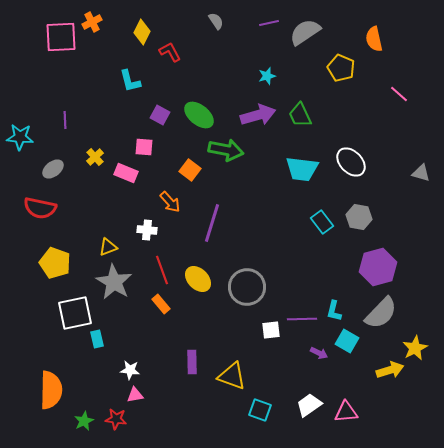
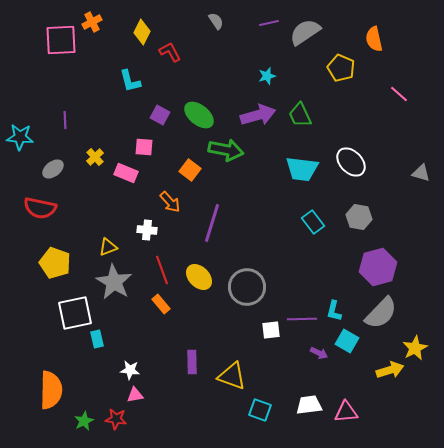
pink square at (61, 37): moved 3 px down
cyan rectangle at (322, 222): moved 9 px left
yellow ellipse at (198, 279): moved 1 px right, 2 px up
white trapezoid at (309, 405): rotated 28 degrees clockwise
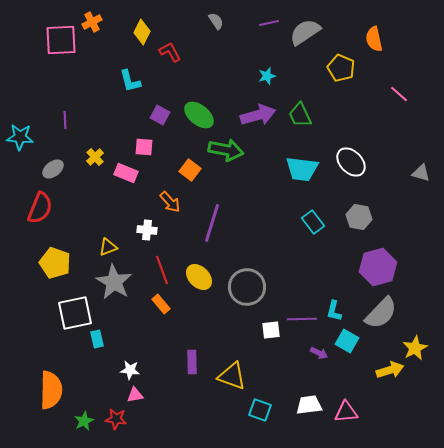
red semicircle at (40, 208): rotated 80 degrees counterclockwise
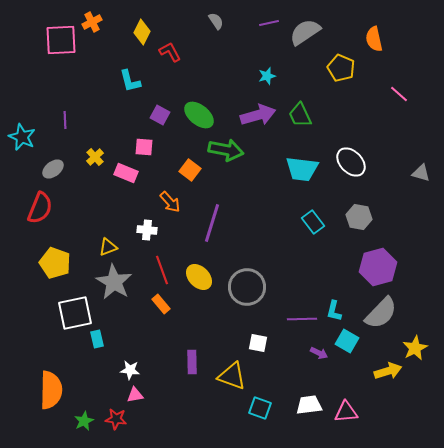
cyan star at (20, 137): moved 2 px right; rotated 20 degrees clockwise
white square at (271, 330): moved 13 px left, 13 px down; rotated 18 degrees clockwise
yellow arrow at (390, 370): moved 2 px left, 1 px down
cyan square at (260, 410): moved 2 px up
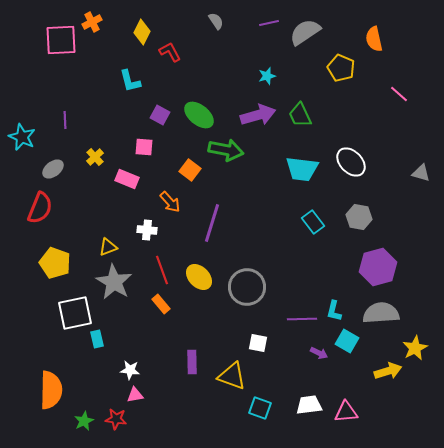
pink rectangle at (126, 173): moved 1 px right, 6 px down
gray semicircle at (381, 313): rotated 138 degrees counterclockwise
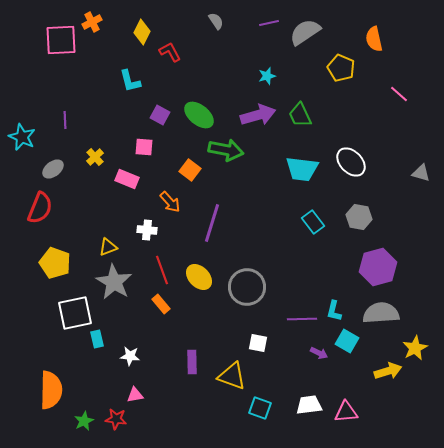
white star at (130, 370): moved 14 px up
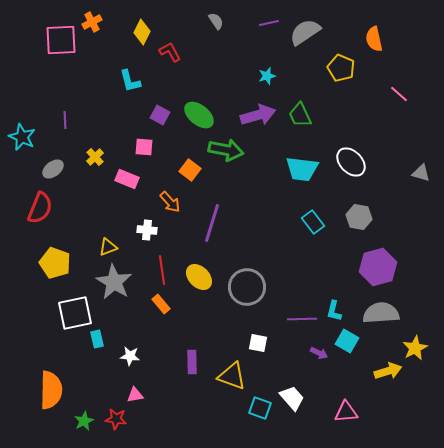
red line at (162, 270): rotated 12 degrees clockwise
white trapezoid at (309, 405): moved 17 px left, 7 px up; rotated 56 degrees clockwise
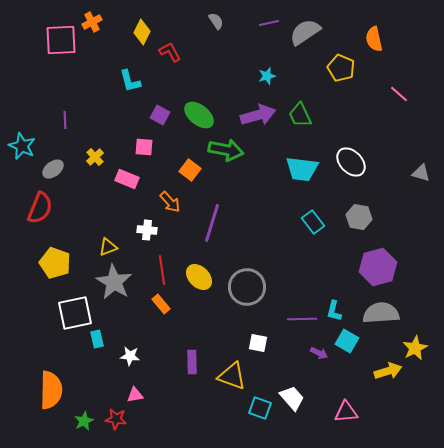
cyan star at (22, 137): moved 9 px down
